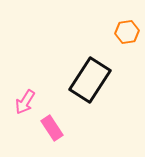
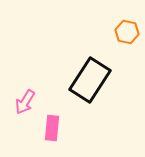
orange hexagon: rotated 20 degrees clockwise
pink rectangle: rotated 40 degrees clockwise
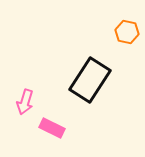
pink arrow: rotated 15 degrees counterclockwise
pink rectangle: rotated 70 degrees counterclockwise
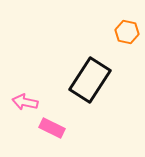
pink arrow: rotated 85 degrees clockwise
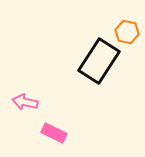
black rectangle: moved 9 px right, 19 px up
pink rectangle: moved 2 px right, 5 px down
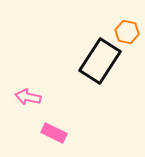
black rectangle: moved 1 px right
pink arrow: moved 3 px right, 5 px up
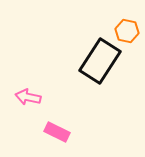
orange hexagon: moved 1 px up
pink rectangle: moved 3 px right, 1 px up
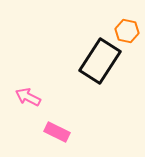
pink arrow: rotated 15 degrees clockwise
